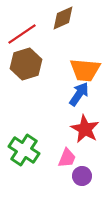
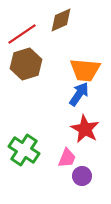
brown diamond: moved 2 px left, 2 px down
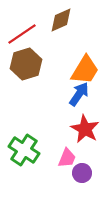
orange trapezoid: rotated 64 degrees counterclockwise
purple circle: moved 3 px up
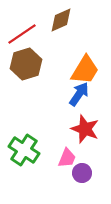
red star: rotated 8 degrees counterclockwise
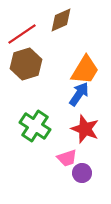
green cross: moved 11 px right, 24 px up
pink trapezoid: rotated 50 degrees clockwise
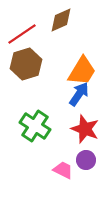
orange trapezoid: moved 3 px left, 1 px down
pink trapezoid: moved 4 px left, 12 px down; rotated 135 degrees counterclockwise
purple circle: moved 4 px right, 13 px up
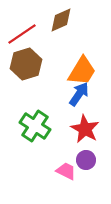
red star: rotated 8 degrees clockwise
pink trapezoid: moved 3 px right, 1 px down
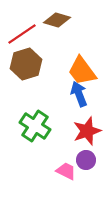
brown diamond: moved 4 px left; rotated 40 degrees clockwise
orange trapezoid: rotated 112 degrees clockwise
blue arrow: rotated 55 degrees counterclockwise
red star: moved 2 px right, 2 px down; rotated 24 degrees clockwise
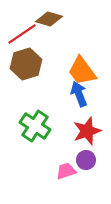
brown diamond: moved 8 px left, 1 px up
pink trapezoid: rotated 45 degrees counterclockwise
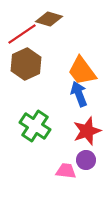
brown hexagon: rotated 8 degrees counterclockwise
pink trapezoid: rotated 25 degrees clockwise
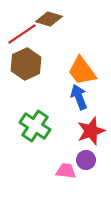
blue arrow: moved 3 px down
red star: moved 4 px right
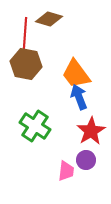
red line: moved 3 px right, 1 px up; rotated 52 degrees counterclockwise
brown hexagon: rotated 24 degrees counterclockwise
orange trapezoid: moved 6 px left, 3 px down
red star: rotated 12 degrees counterclockwise
pink trapezoid: rotated 90 degrees clockwise
